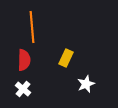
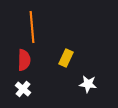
white star: moved 2 px right; rotated 30 degrees clockwise
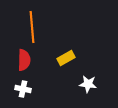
yellow rectangle: rotated 36 degrees clockwise
white cross: rotated 28 degrees counterclockwise
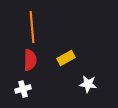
red semicircle: moved 6 px right
white cross: rotated 28 degrees counterclockwise
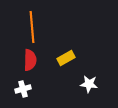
white star: moved 1 px right
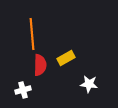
orange line: moved 7 px down
red semicircle: moved 10 px right, 5 px down
white cross: moved 1 px down
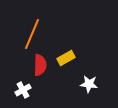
orange line: rotated 28 degrees clockwise
white cross: rotated 14 degrees counterclockwise
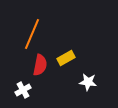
red semicircle: rotated 10 degrees clockwise
white star: moved 1 px left, 2 px up
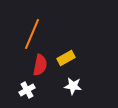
white star: moved 15 px left, 4 px down
white cross: moved 4 px right
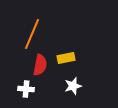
yellow rectangle: rotated 18 degrees clockwise
white star: rotated 24 degrees counterclockwise
white cross: moved 1 px left, 1 px up; rotated 35 degrees clockwise
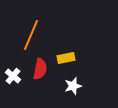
orange line: moved 1 px left, 1 px down
red semicircle: moved 4 px down
white cross: moved 13 px left, 13 px up; rotated 35 degrees clockwise
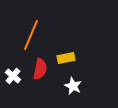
white star: rotated 30 degrees counterclockwise
